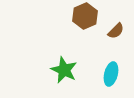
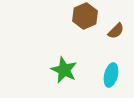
cyan ellipse: moved 1 px down
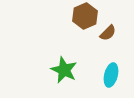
brown semicircle: moved 8 px left, 2 px down
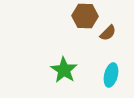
brown hexagon: rotated 25 degrees clockwise
green star: rotated 8 degrees clockwise
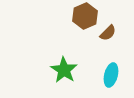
brown hexagon: rotated 25 degrees counterclockwise
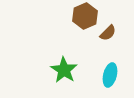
cyan ellipse: moved 1 px left
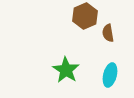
brown semicircle: rotated 126 degrees clockwise
green star: moved 2 px right
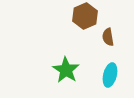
brown semicircle: moved 4 px down
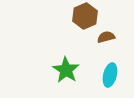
brown semicircle: moved 2 px left; rotated 84 degrees clockwise
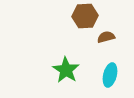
brown hexagon: rotated 20 degrees clockwise
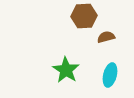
brown hexagon: moved 1 px left
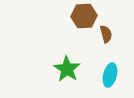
brown semicircle: moved 3 px up; rotated 90 degrees clockwise
green star: moved 1 px right, 1 px up
